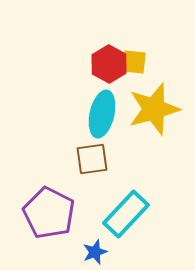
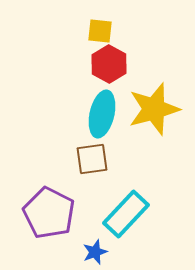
yellow square: moved 34 px left, 31 px up
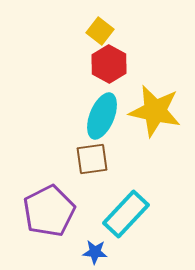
yellow square: rotated 32 degrees clockwise
yellow star: moved 1 px right, 2 px down; rotated 28 degrees clockwise
cyan ellipse: moved 2 px down; rotated 9 degrees clockwise
purple pentagon: moved 2 px up; rotated 18 degrees clockwise
blue star: rotated 25 degrees clockwise
